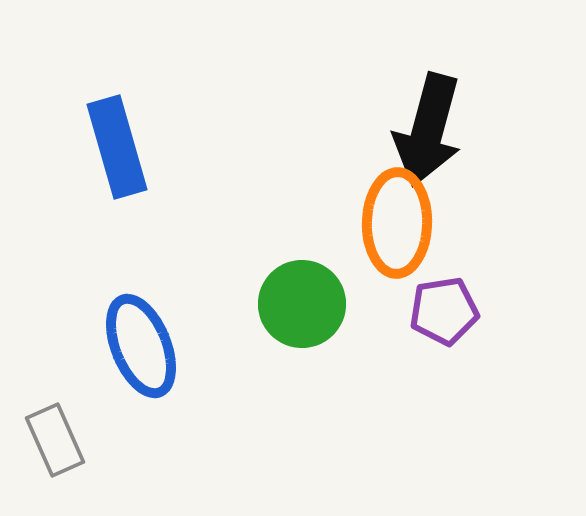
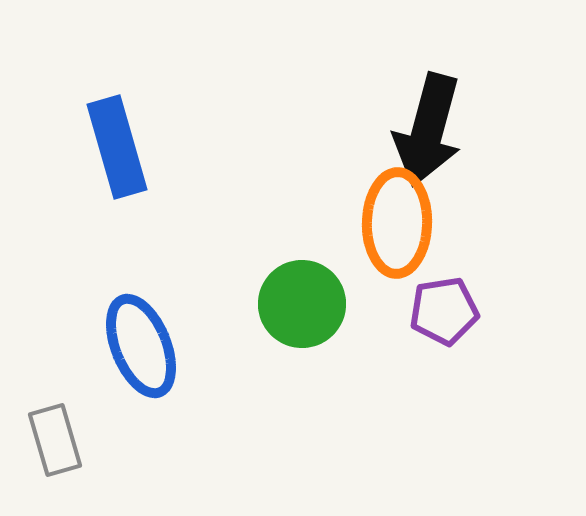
gray rectangle: rotated 8 degrees clockwise
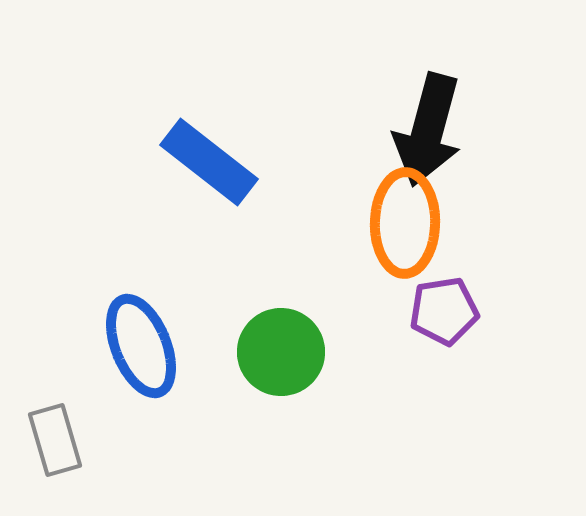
blue rectangle: moved 92 px right, 15 px down; rotated 36 degrees counterclockwise
orange ellipse: moved 8 px right
green circle: moved 21 px left, 48 px down
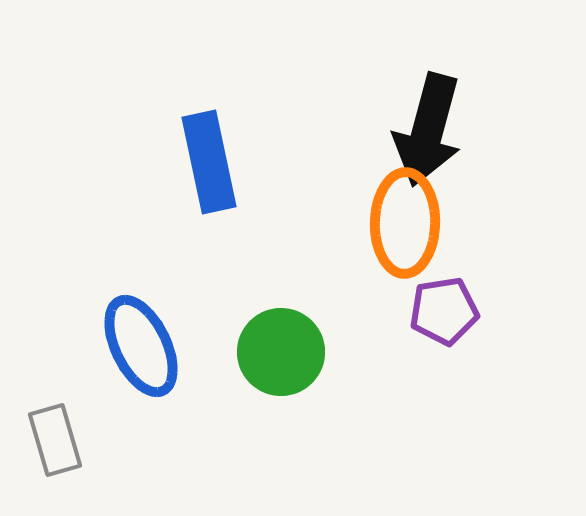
blue rectangle: rotated 40 degrees clockwise
blue ellipse: rotated 4 degrees counterclockwise
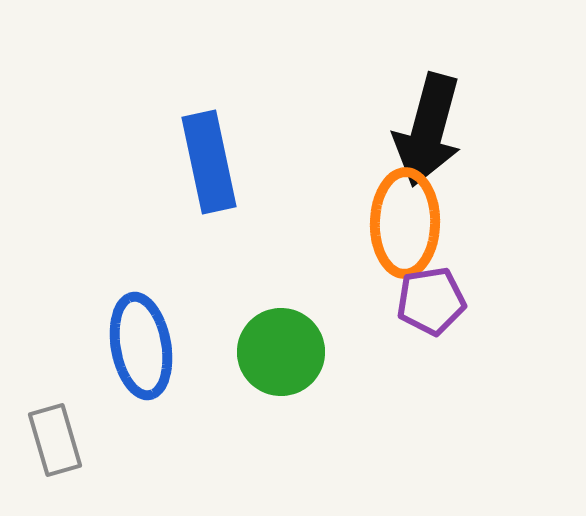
purple pentagon: moved 13 px left, 10 px up
blue ellipse: rotated 16 degrees clockwise
